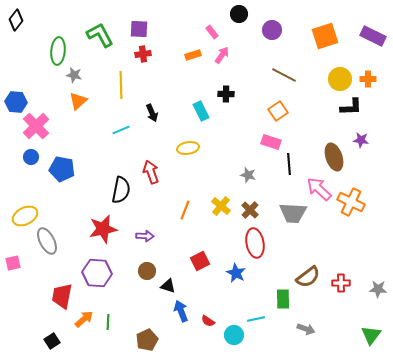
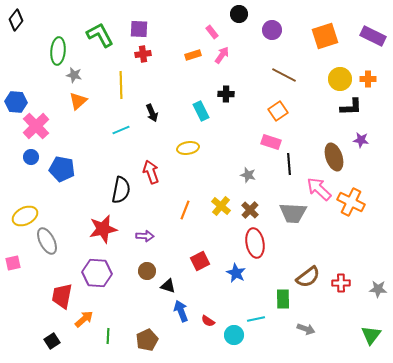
green line at (108, 322): moved 14 px down
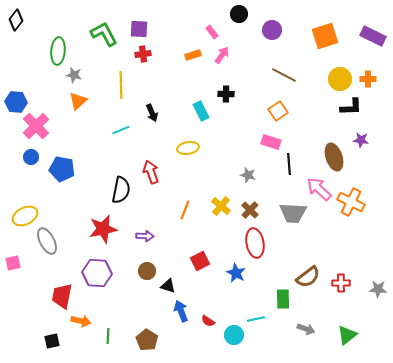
green L-shape at (100, 35): moved 4 px right, 1 px up
orange arrow at (84, 319): moved 3 px left, 2 px down; rotated 54 degrees clockwise
green triangle at (371, 335): moved 24 px left; rotated 15 degrees clockwise
brown pentagon at (147, 340): rotated 15 degrees counterclockwise
black square at (52, 341): rotated 21 degrees clockwise
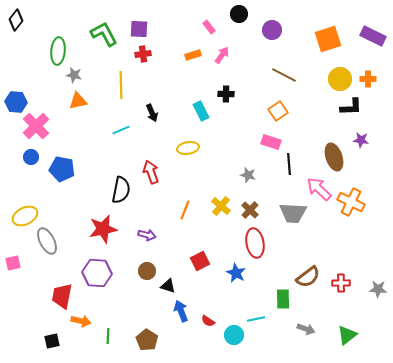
pink rectangle at (212, 32): moved 3 px left, 5 px up
orange square at (325, 36): moved 3 px right, 3 px down
orange triangle at (78, 101): rotated 30 degrees clockwise
purple arrow at (145, 236): moved 2 px right, 1 px up; rotated 12 degrees clockwise
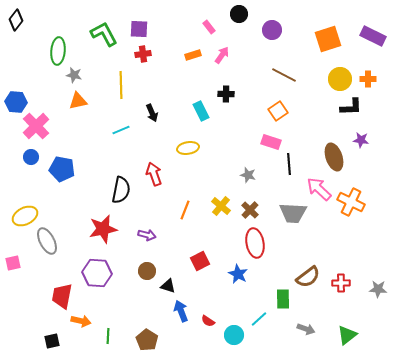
red arrow at (151, 172): moved 3 px right, 2 px down
blue star at (236, 273): moved 2 px right, 1 px down
cyan line at (256, 319): moved 3 px right; rotated 30 degrees counterclockwise
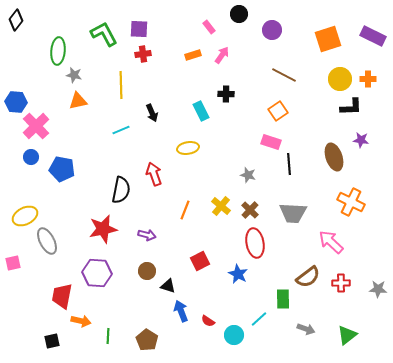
pink arrow at (319, 189): moved 12 px right, 53 px down
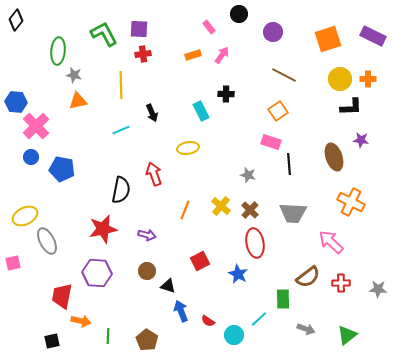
purple circle at (272, 30): moved 1 px right, 2 px down
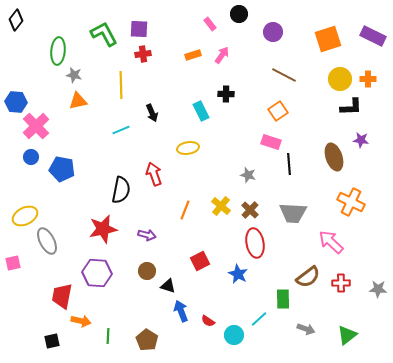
pink rectangle at (209, 27): moved 1 px right, 3 px up
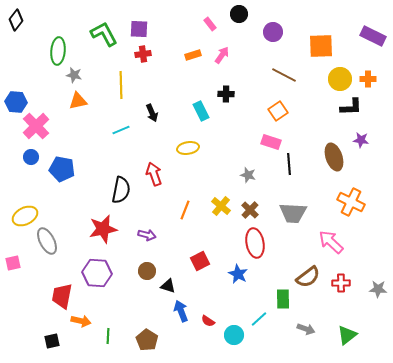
orange square at (328, 39): moved 7 px left, 7 px down; rotated 16 degrees clockwise
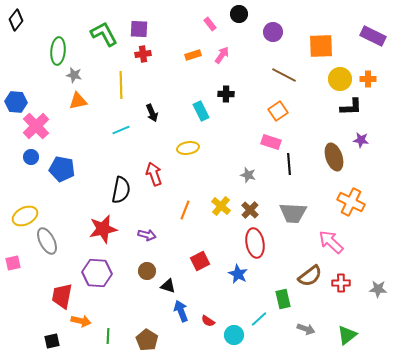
brown semicircle at (308, 277): moved 2 px right, 1 px up
green rectangle at (283, 299): rotated 12 degrees counterclockwise
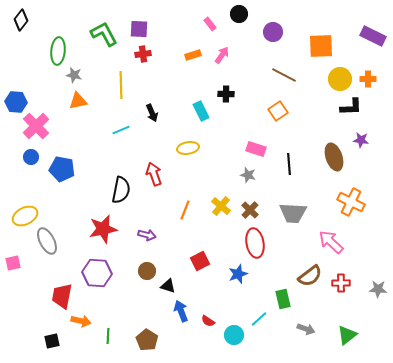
black diamond at (16, 20): moved 5 px right
pink rectangle at (271, 142): moved 15 px left, 7 px down
blue star at (238, 274): rotated 24 degrees clockwise
